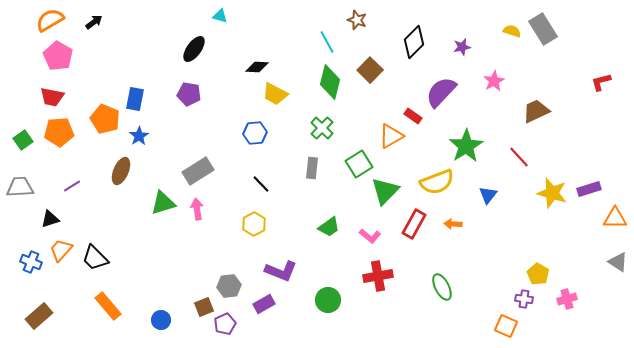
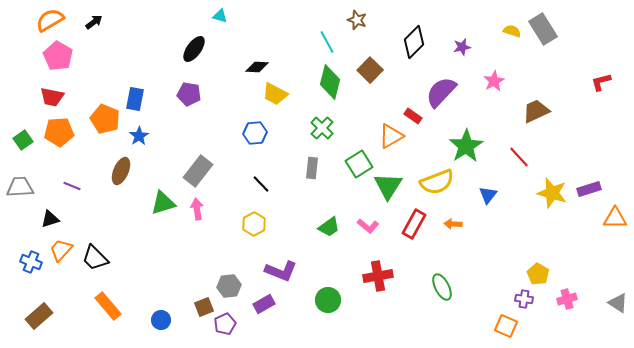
gray rectangle at (198, 171): rotated 20 degrees counterclockwise
purple line at (72, 186): rotated 54 degrees clockwise
green triangle at (385, 191): moved 3 px right, 5 px up; rotated 12 degrees counterclockwise
pink L-shape at (370, 236): moved 2 px left, 10 px up
gray triangle at (618, 262): moved 41 px down
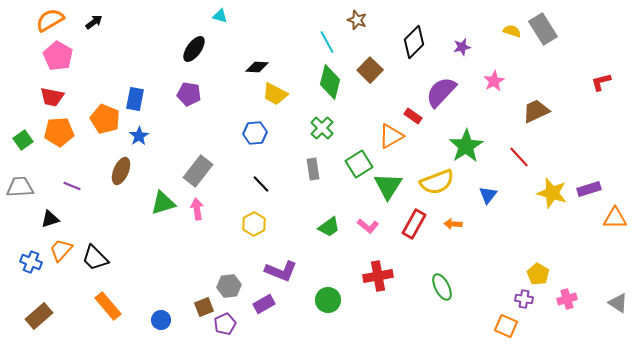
gray rectangle at (312, 168): moved 1 px right, 1 px down; rotated 15 degrees counterclockwise
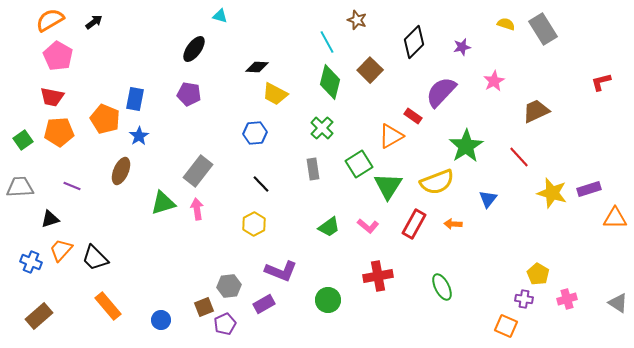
yellow semicircle at (512, 31): moved 6 px left, 7 px up
blue triangle at (488, 195): moved 4 px down
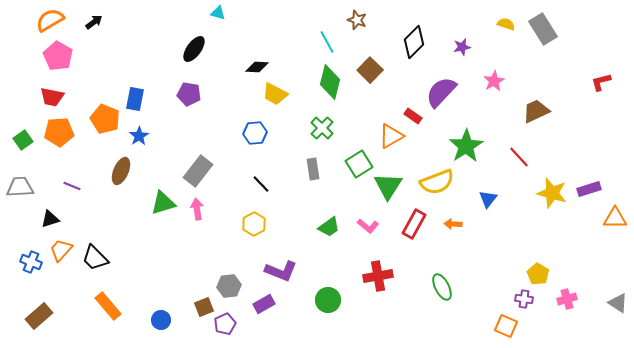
cyan triangle at (220, 16): moved 2 px left, 3 px up
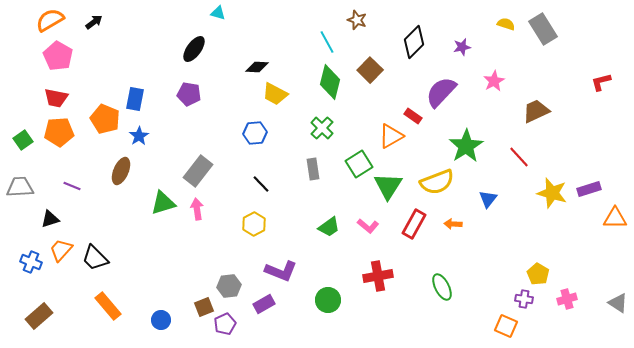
red trapezoid at (52, 97): moved 4 px right, 1 px down
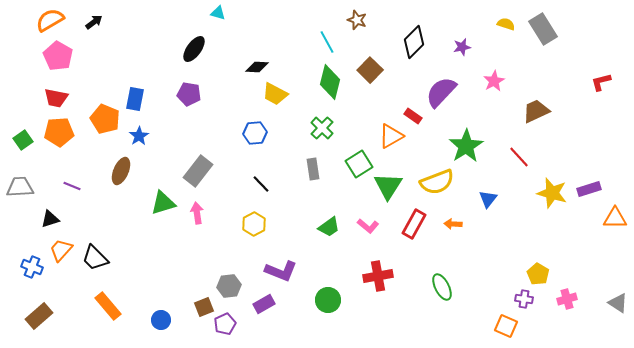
pink arrow at (197, 209): moved 4 px down
blue cross at (31, 262): moved 1 px right, 5 px down
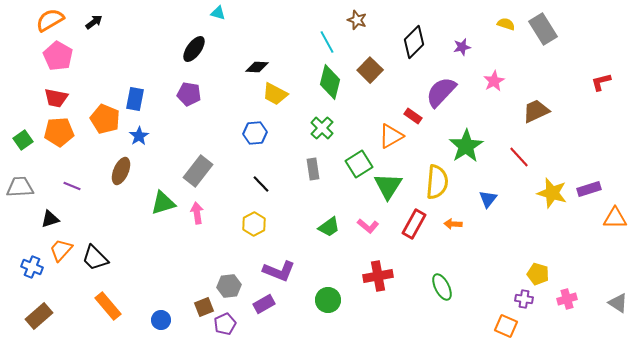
yellow semicircle at (437, 182): rotated 64 degrees counterclockwise
purple L-shape at (281, 271): moved 2 px left
yellow pentagon at (538, 274): rotated 15 degrees counterclockwise
